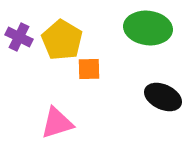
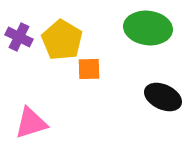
pink triangle: moved 26 px left
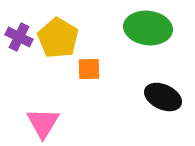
yellow pentagon: moved 4 px left, 2 px up
pink triangle: moved 12 px right; rotated 42 degrees counterclockwise
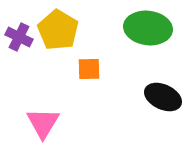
yellow pentagon: moved 8 px up
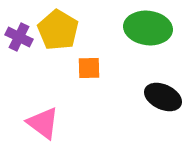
orange square: moved 1 px up
pink triangle: rotated 24 degrees counterclockwise
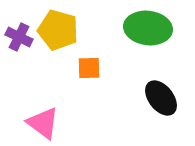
yellow pentagon: rotated 15 degrees counterclockwise
black ellipse: moved 2 px left, 1 px down; rotated 27 degrees clockwise
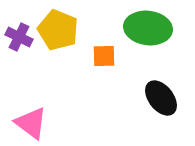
yellow pentagon: rotated 6 degrees clockwise
orange square: moved 15 px right, 12 px up
pink triangle: moved 12 px left
